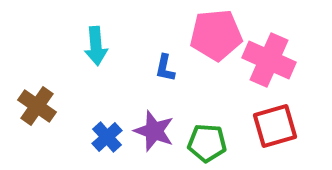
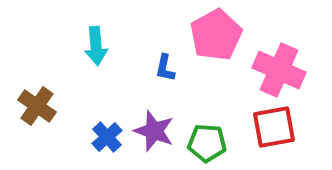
pink pentagon: rotated 24 degrees counterclockwise
pink cross: moved 10 px right, 10 px down
red square: moved 1 px left, 1 px down; rotated 6 degrees clockwise
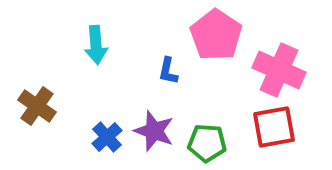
pink pentagon: rotated 9 degrees counterclockwise
cyan arrow: moved 1 px up
blue L-shape: moved 3 px right, 3 px down
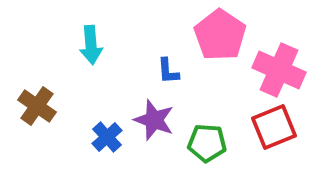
pink pentagon: moved 4 px right
cyan arrow: moved 5 px left
blue L-shape: rotated 16 degrees counterclockwise
red square: rotated 12 degrees counterclockwise
purple star: moved 11 px up
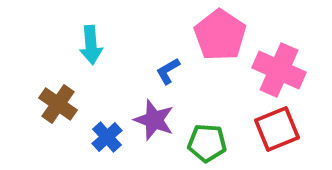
blue L-shape: rotated 64 degrees clockwise
brown cross: moved 21 px right, 2 px up
red square: moved 3 px right, 2 px down
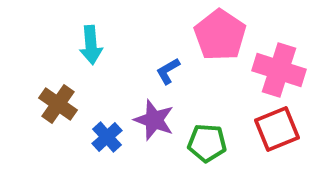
pink cross: rotated 6 degrees counterclockwise
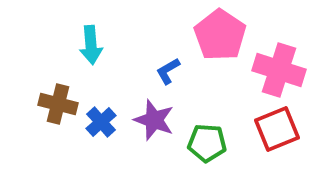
brown cross: rotated 21 degrees counterclockwise
blue cross: moved 6 px left, 15 px up
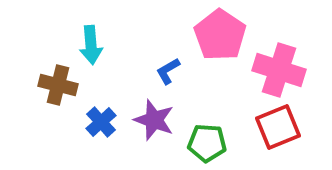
brown cross: moved 19 px up
red square: moved 1 px right, 2 px up
